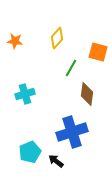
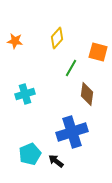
cyan pentagon: moved 2 px down
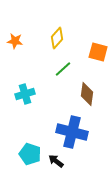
green line: moved 8 px left, 1 px down; rotated 18 degrees clockwise
blue cross: rotated 32 degrees clockwise
cyan pentagon: rotated 30 degrees counterclockwise
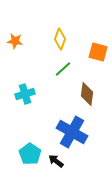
yellow diamond: moved 3 px right, 1 px down; rotated 20 degrees counterclockwise
blue cross: rotated 16 degrees clockwise
cyan pentagon: rotated 15 degrees clockwise
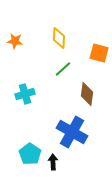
yellow diamond: moved 1 px left, 1 px up; rotated 20 degrees counterclockwise
orange square: moved 1 px right, 1 px down
black arrow: moved 3 px left, 1 px down; rotated 49 degrees clockwise
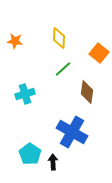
orange square: rotated 24 degrees clockwise
brown diamond: moved 2 px up
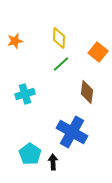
orange star: rotated 21 degrees counterclockwise
orange square: moved 1 px left, 1 px up
green line: moved 2 px left, 5 px up
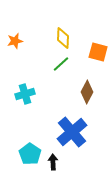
yellow diamond: moved 4 px right
orange square: rotated 24 degrees counterclockwise
brown diamond: rotated 20 degrees clockwise
blue cross: rotated 20 degrees clockwise
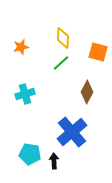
orange star: moved 6 px right, 6 px down
green line: moved 1 px up
cyan pentagon: rotated 25 degrees counterclockwise
black arrow: moved 1 px right, 1 px up
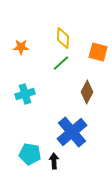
orange star: rotated 14 degrees clockwise
